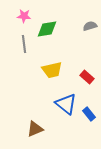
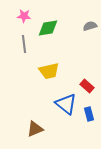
green diamond: moved 1 px right, 1 px up
yellow trapezoid: moved 3 px left, 1 px down
red rectangle: moved 9 px down
blue rectangle: rotated 24 degrees clockwise
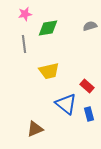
pink star: moved 1 px right, 2 px up; rotated 16 degrees counterclockwise
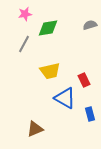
gray semicircle: moved 1 px up
gray line: rotated 36 degrees clockwise
yellow trapezoid: moved 1 px right
red rectangle: moved 3 px left, 6 px up; rotated 24 degrees clockwise
blue triangle: moved 1 px left, 6 px up; rotated 10 degrees counterclockwise
blue rectangle: moved 1 px right
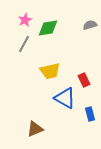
pink star: moved 6 px down; rotated 16 degrees counterclockwise
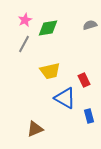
blue rectangle: moved 1 px left, 2 px down
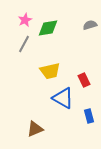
blue triangle: moved 2 px left
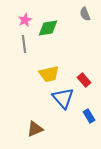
gray semicircle: moved 5 px left, 11 px up; rotated 96 degrees counterclockwise
gray line: rotated 36 degrees counterclockwise
yellow trapezoid: moved 1 px left, 3 px down
red rectangle: rotated 16 degrees counterclockwise
blue triangle: rotated 20 degrees clockwise
blue rectangle: rotated 16 degrees counterclockwise
